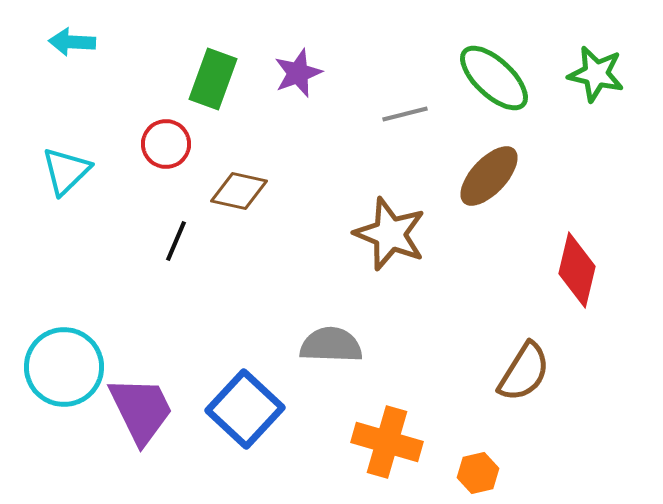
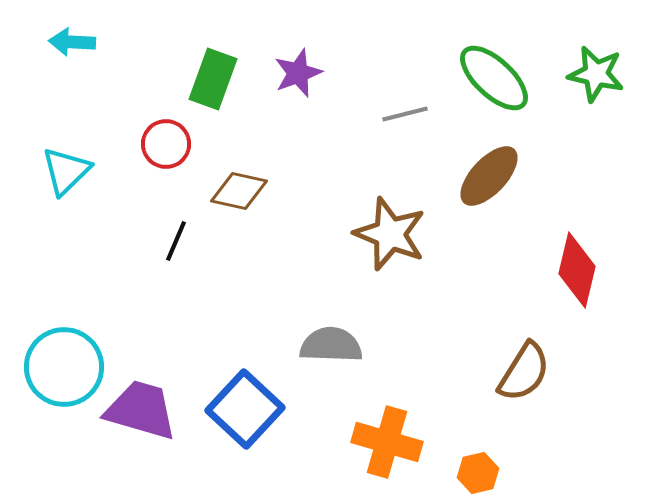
purple trapezoid: rotated 48 degrees counterclockwise
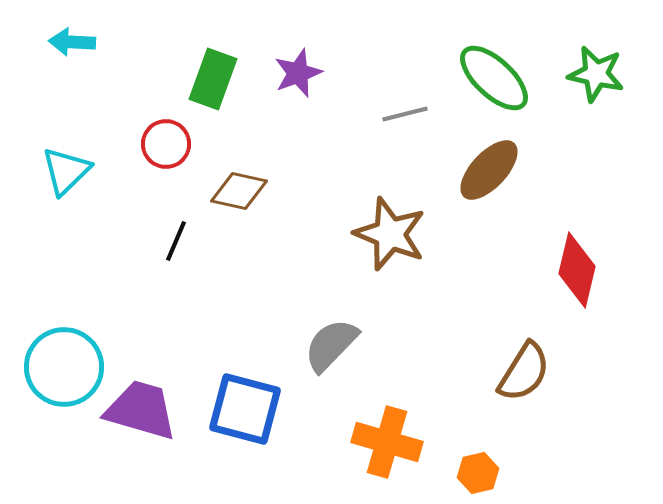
brown ellipse: moved 6 px up
gray semicircle: rotated 48 degrees counterclockwise
blue square: rotated 28 degrees counterclockwise
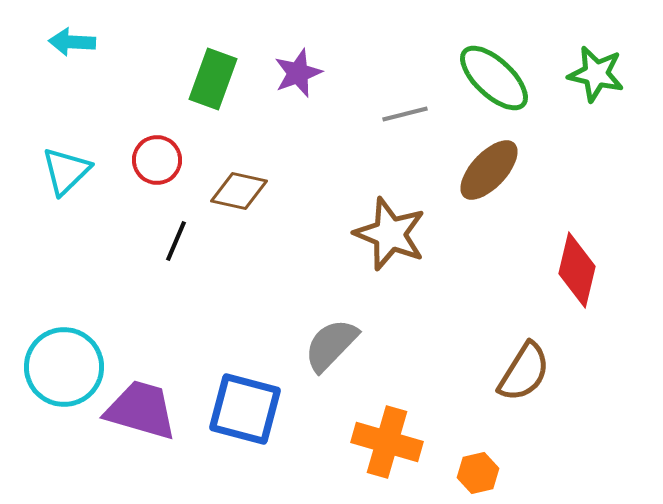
red circle: moved 9 px left, 16 px down
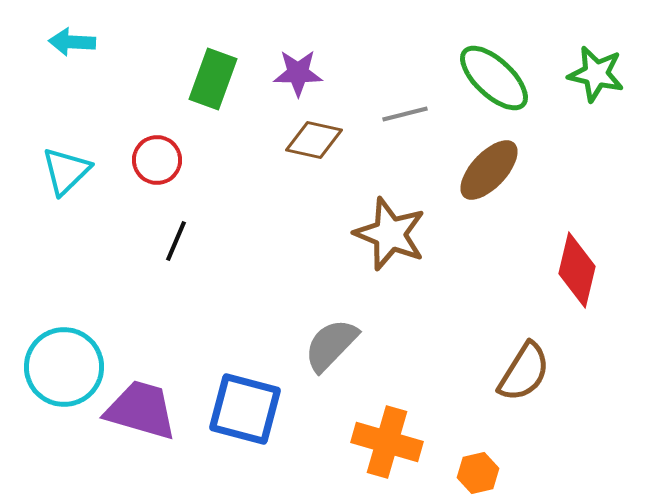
purple star: rotated 21 degrees clockwise
brown diamond: moved 75 px right, 51 px up
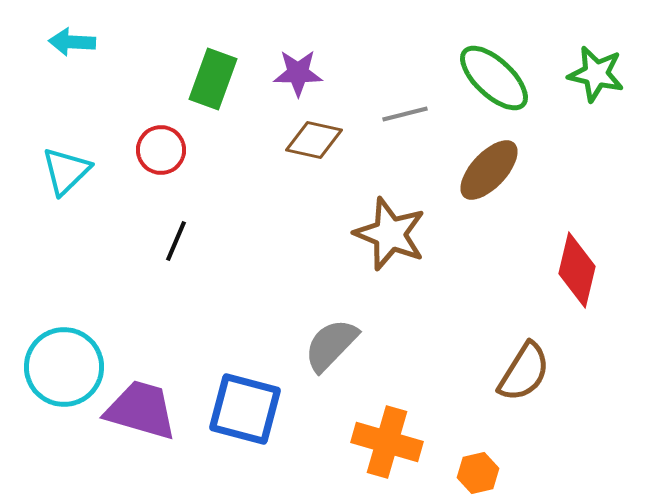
red circle: moved 4 px right, 10 px up
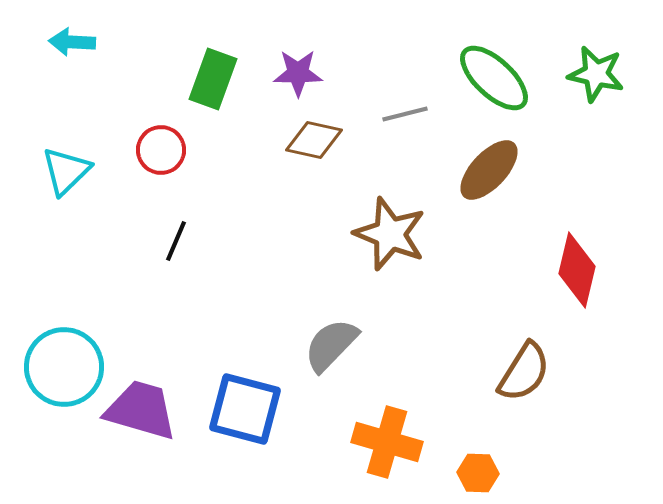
orange hexagon: rotated 15 degrees clockwise
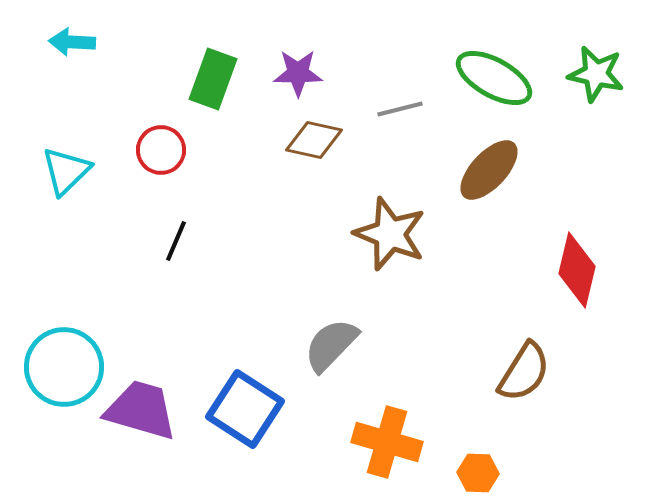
green ellipse: rotated 14 degrees counterclockwise
gray line: moved 5 px left, 5 px up
blue square: rotated 18 degrees clockwise
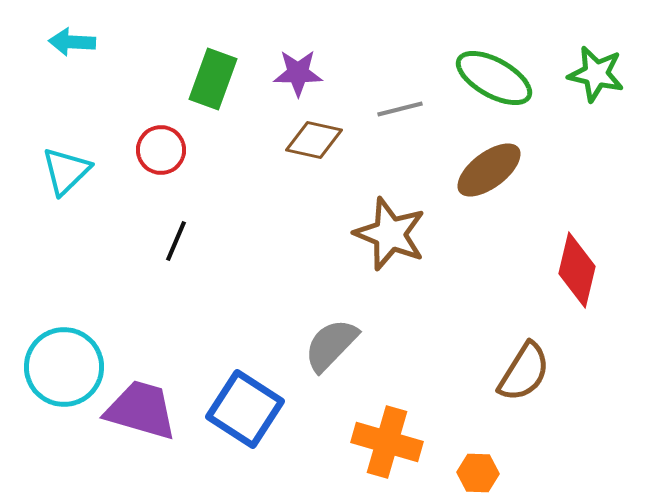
brown ellipse: rotated 10 degrees clockwise
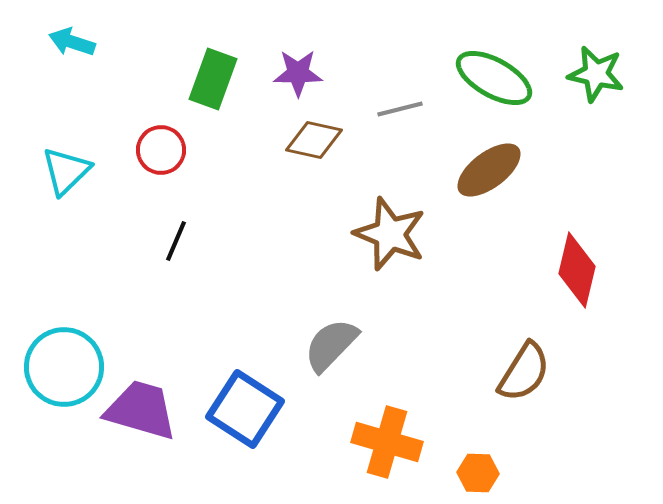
cyan arrow: rotated 15 degrees clockwise
